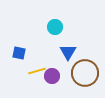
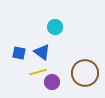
blue triangle: moved 26 px left; rotated 24 degrees counterclockwise
yellow line: moved 1 px right, 1 px down
purple circle: moved 6 px down
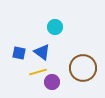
brown circle: moved 2 px left, 5 px up
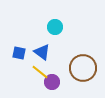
yellow line: moved 2 px right; rotated 54 degrees clockwise
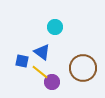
blue square: moved 3 px right, 8 px down
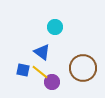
blue square: moved 1 px right, 9 px down
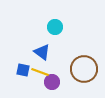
brown circle: moved 1 px right, 1 px down
yellow line: rotated 18 degrees counterclockwise
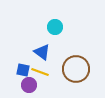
brown circle: moved 8 px left
purple circle: moved 23 px left, 3 px down
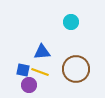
cyan circle: moved 16 px right, 5 px up
blue triangle: rotated 42 degrees counterclockwise
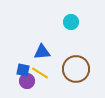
yellow line: moved 1 px down; rotated 12 degrees clockwise
purple circle: moved 2 px left, 4 px up
